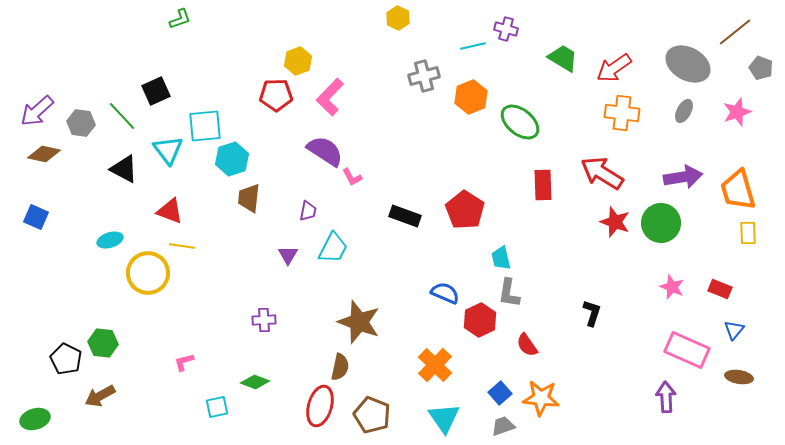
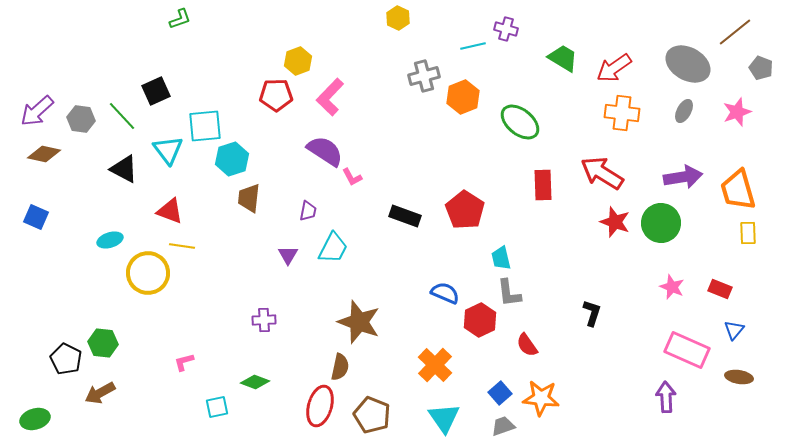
orange hexagon at (471, 97): moved 8 px left
gray hexagon at (81, 123): moved 4 px up
gray L-shape at (509, 293): rotated 16 degrees counterclockwise
brown arrow at (100, 396): moved 3 px up
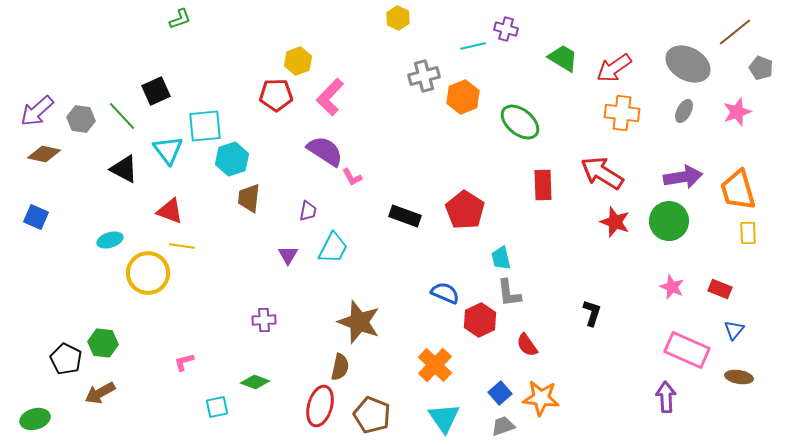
green circle at (661, 223): moved 8 px right, 2 px up
